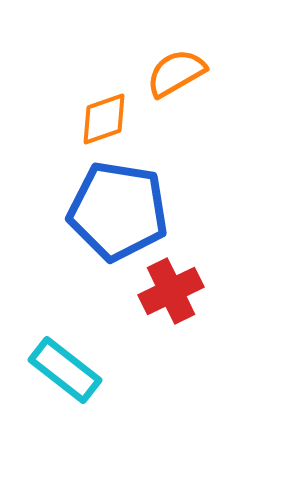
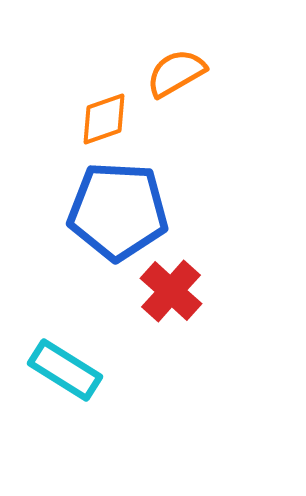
blue pentagon: rotated 6 degrees counterclockwise
red cross: rotated 22 degrees counterclockwise
cyan rectangle: rotated 6 degrees counterclockwise
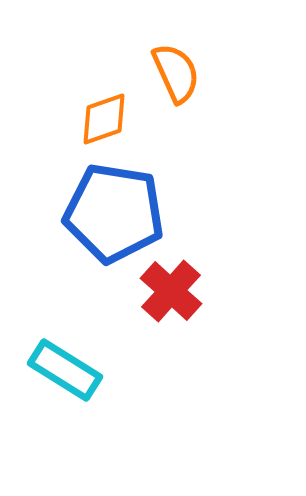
orange semicircle: rotated 96 degrees clockwise
blue pentagon: moved 4 px left, 2 px down; rotated 6 degrees clockwise
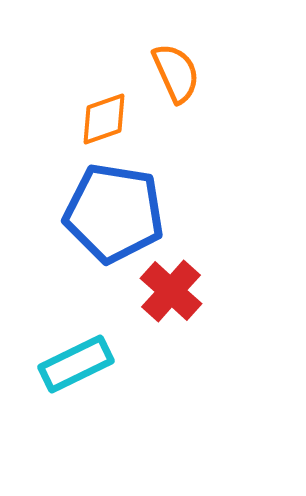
cyan rectangle: moved 11 px right, 6 px up; rotated 58 degrees counterclockwise
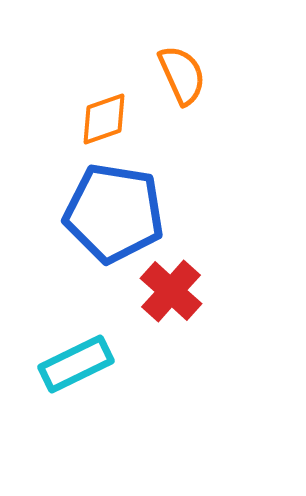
orange semicircle: moved 6 px right, 2 px down
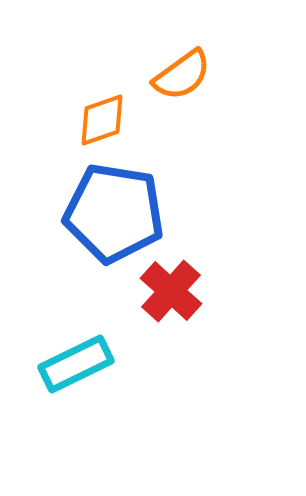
orange semicircle: rotated 78 degrees clockwise
orange diamond: moved 2 px left, 1 px down
